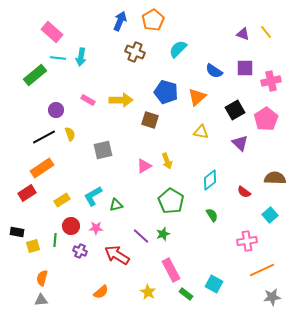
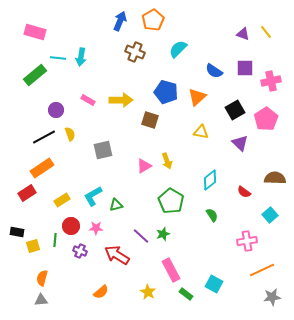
pink rectangle at (52, 32): moved 17 px left; rotated 25 degrees counterclockwise
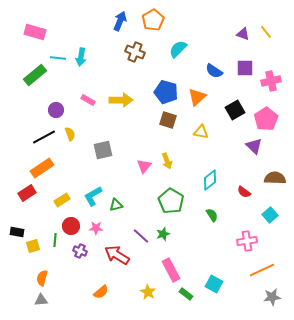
brown square at (150, 120): moved 18 px right
purple triangle at (240, 143): moved 14 px right, 3 px down
pink triangle at (144, 166): rotated 21 degrees counterclockwise
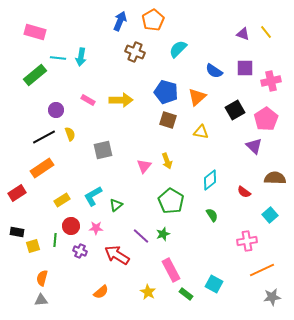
red rectangle at (27, 193): moved 10 px left
green triangle at (116, 205): rotated 24 degrees counterclockwise
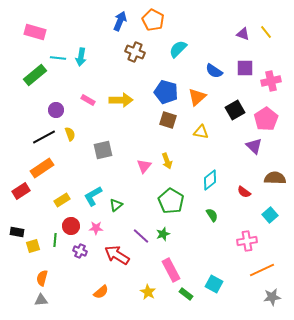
orange pentagon at (153, 20): rotated 15 degrees counterclockwise
red rectangle at (17, 193): moved 4 px right, 2 px up
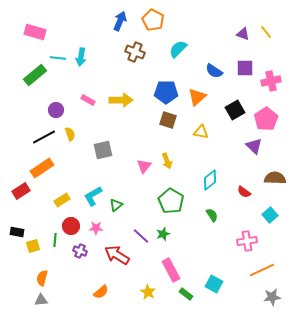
blue pentagon at (166, 92): rotated 15 degrees counterclockwise
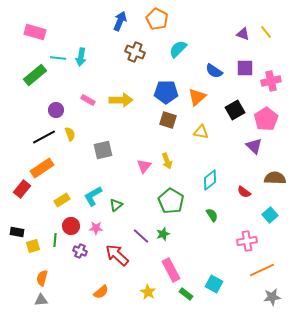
orange pentagon at (153, 20): moved 4 px right, 1 px up
red rectangle at (21, 191): moved 1 px right, 2 px up; rotated 18 degrees counterclockwise
red arrow at (117, 255): rotated 10 degrees clockwise
